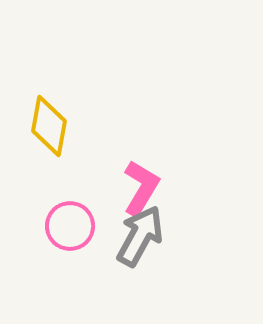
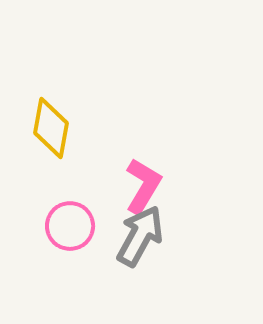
yellow diamond: moved 2 px right, 2 px down
pink L-shape: moved 2 px right, 2 px up
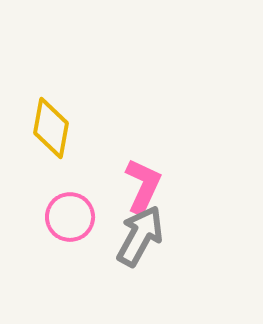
pink L-shape: rotated 6 degrees counterclockwise
pink circle: moved 9 px up
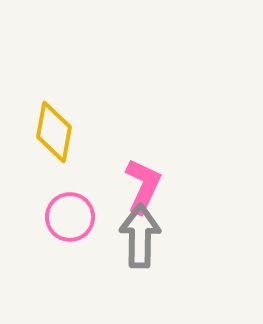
yellow diamond: moved 3 px right, 4 px down
gray arrow: rotated 28 degrees counterclockwise
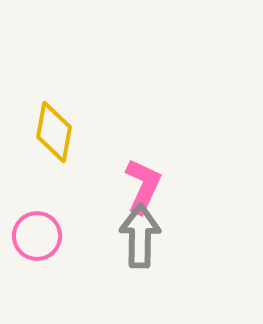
pink circle: moved 33 px left, 19 px down
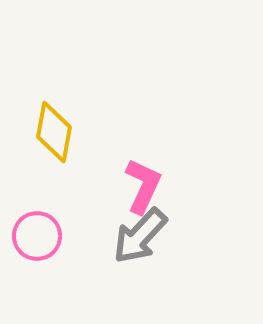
gray arrow: rotated 138 degrees counterclockwise
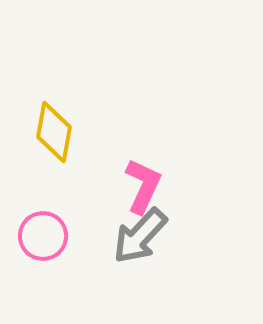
pink circle: moved 6 px right
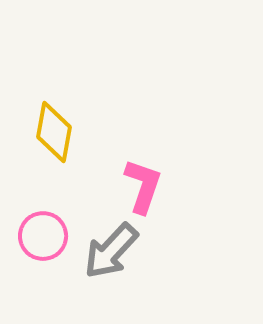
pink L-shape: rotated 6 degrees counterclockwise
gray arrow: moved 29 px left, 15 px down
